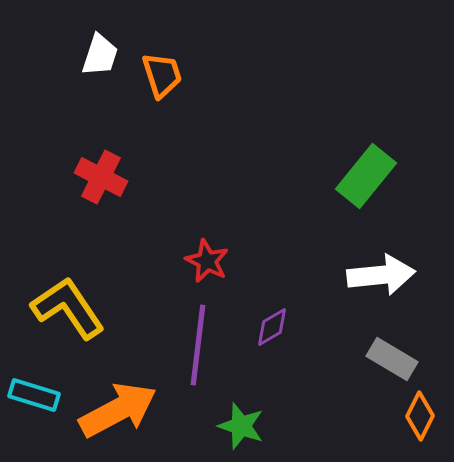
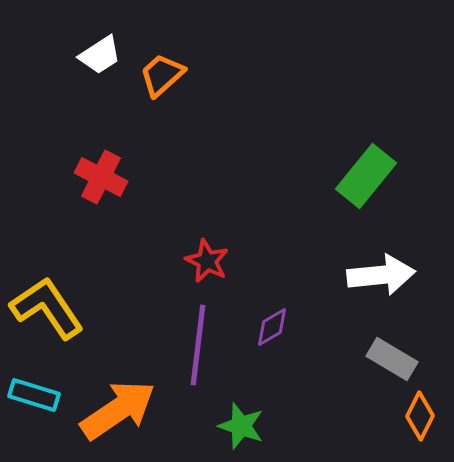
white trapezoid: rotated 39 degrees clockwise
orange trapezoid: rotated 114 degrees counterclockwise
yellow L-shape: moved 21 px left
orange arrow: rotated 6 degrees counterclockwise
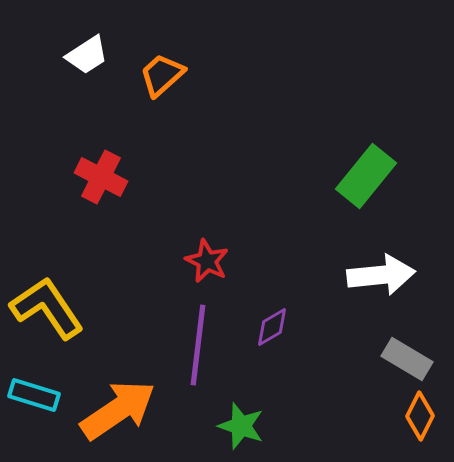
white trapezoid: moved 13 px left
gray rectangle: moved 15 px right
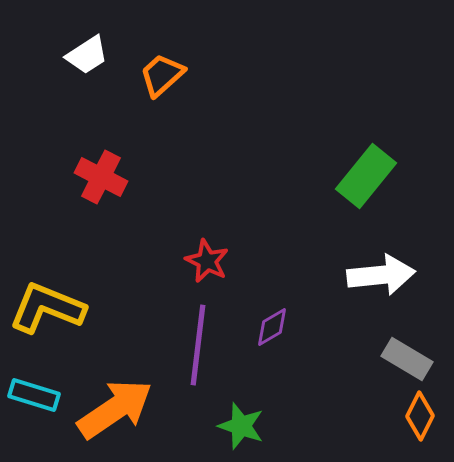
yellow L-shape: rotated 34 degrees counterclockwise
orange arrow: moved 3 px left, 1 px up
